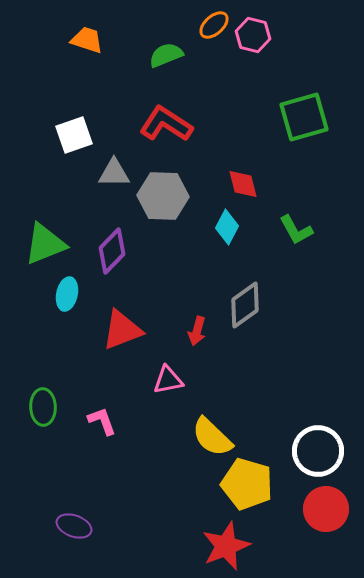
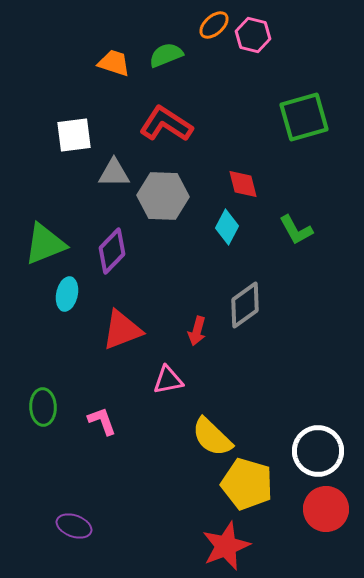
orange trapezoid: moved 27 px right, 23 px down
white square: rotated 12 degrees clockwise
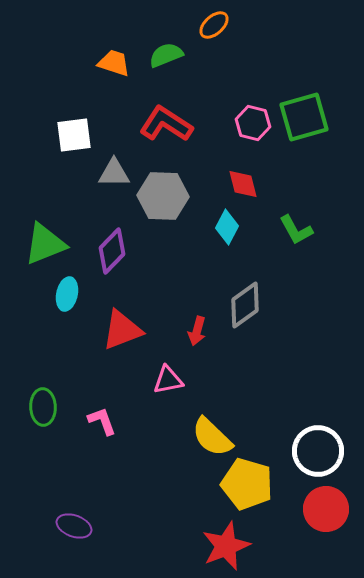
pink hexagon: moved 88 px down
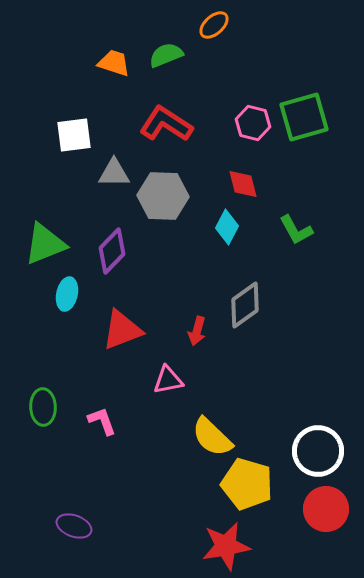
red star: rotated 12 degrees clockwise
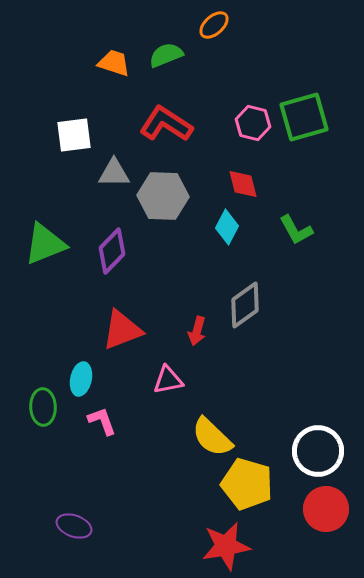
cyan ellipse: moved 14 px right, 85 px down
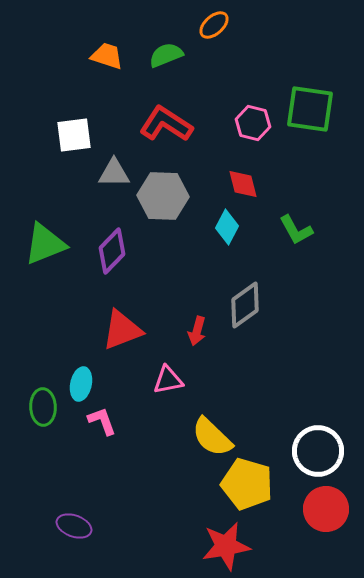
orange trapezoid: moved 7 px left, 7 px up
green square: moved 6 px right, 8 px up; rotated 24 degrees clockwise
cyan ellipse: moved 5 px down
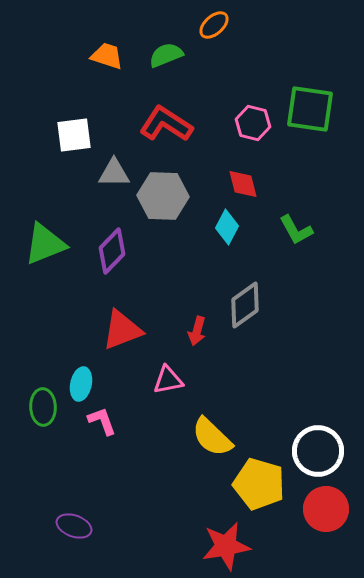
yellow pentagon: moved 12 px right
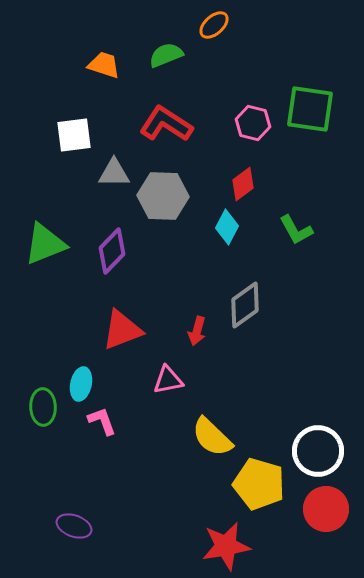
orange trapezoid: moved 3 px left, 9 px down
red diamond: rotated 68 degrees clockwise
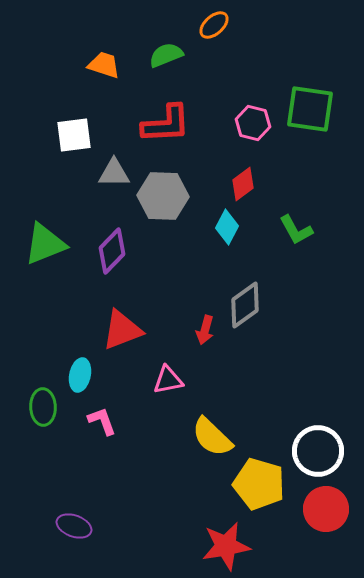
red L-shape: rotated 144 degrees clockwise
red arrow: moved 8 px right, 1 px up
cyan ellipse: moved 1 px left, 9 px up
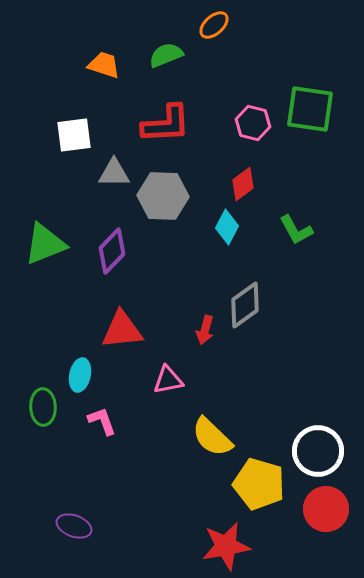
red triangle: rotated 15 degrees clockwise
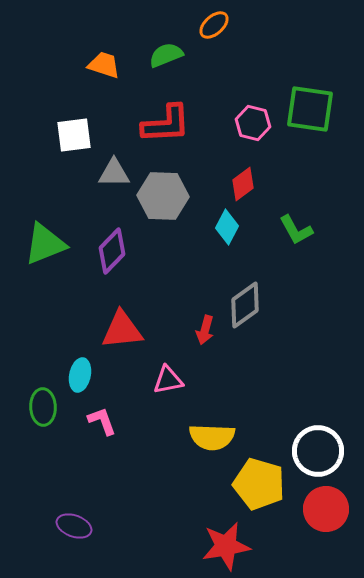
yellow semicircle: rotated 42 degrees counterclockwise
